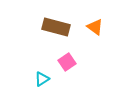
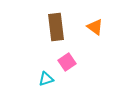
brown rectangle: rotated 68 degrees clockwise
cyan triangle: moved 4 px right; rotated 14 degrees clockwise
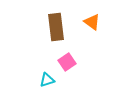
orange triangle: moved 3 px left, 5 px up
cyan triangle: moved 1 px right, 1 px down
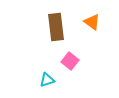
pink square: moved 3 px right, 1 px up; rotated 18 degrees counterclockwise
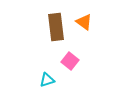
orange triangle: moved 8 px left
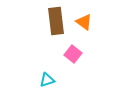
brown rectangle: moved 6 px up
pink square: moved 3 px right, 7 px up
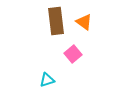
pink square: rotated 12 degrees clockwise
